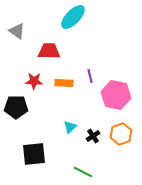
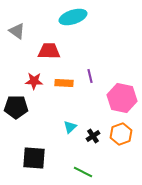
cyan ellipse: rotated 28 degrees clockwise
pink hexagon: moved 6 px right, 3 px down
black square: moved 4 px down; rotated 10 degrees clockwise
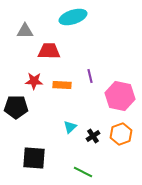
gray triangle: moved 8 px right; rotated 36 degrees counterclockwise
orange rectangle: moved 2 px left, 2 px down
pink hexagon: moved 2 px left, 2 px up
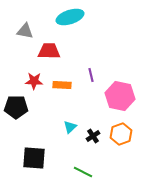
cyan ellipse: moved 3 px left
gray triangle: rotated 12 degrees clockwise
purple line: moved 1 px right, 1 px up
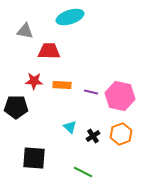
purple line: moved 17 px down; rotated 64 degrees counterclockwise
cyan triangle: rotated 32 degrees counterclockwise
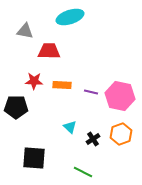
black cross: moved 3 px down
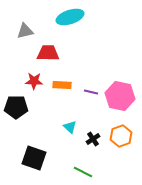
gray triangle: rotated 24 degrees counterclockwise
red trapezoid: moved 1 px left, 2 px down
orange hexagon: moved 2 px down
black square: rotated 15 degrees clockwise
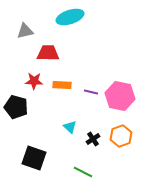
black pentagon: rotated 15 degrees clockwise
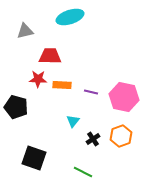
red trapezoid: moved 2 px right, 3 px down
red star: moved 4 px right, 2 px up
pink hexagon: moved 4 px right, 1 px down
cyan triangle: moved 3 px right, 6 px up; rotated 24 degrees clockwise
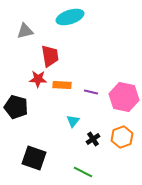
red trapezoid: rotated 80 degrees clockwise
orange hexagon: moved 1 px right, 1 px down
